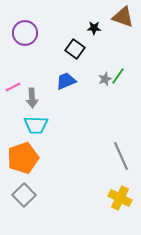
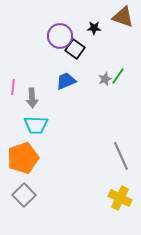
purple circle: moved 35 px right, 3 px down
pink line: rotated 56 degrees counterclockwise
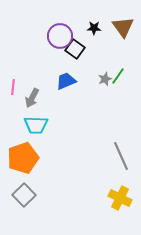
brown triangle: moved 10 px down; rotated 35 degrees clockwise
gray arrow: rotated 30 degrees clockwise
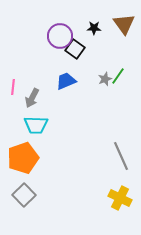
brown triangle: moved 1 px right, 3 px up
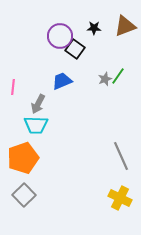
brown triangle: moved 1 px right, 2 px down; rotated 45 degrees clockwise
blue trapezoid: moved 4 px left
gray arrow: moved 6 px right, 6 px down
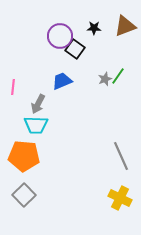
orange pentagon: moved 1 px right, 2 px up; rotated 24 degrees clockwise
